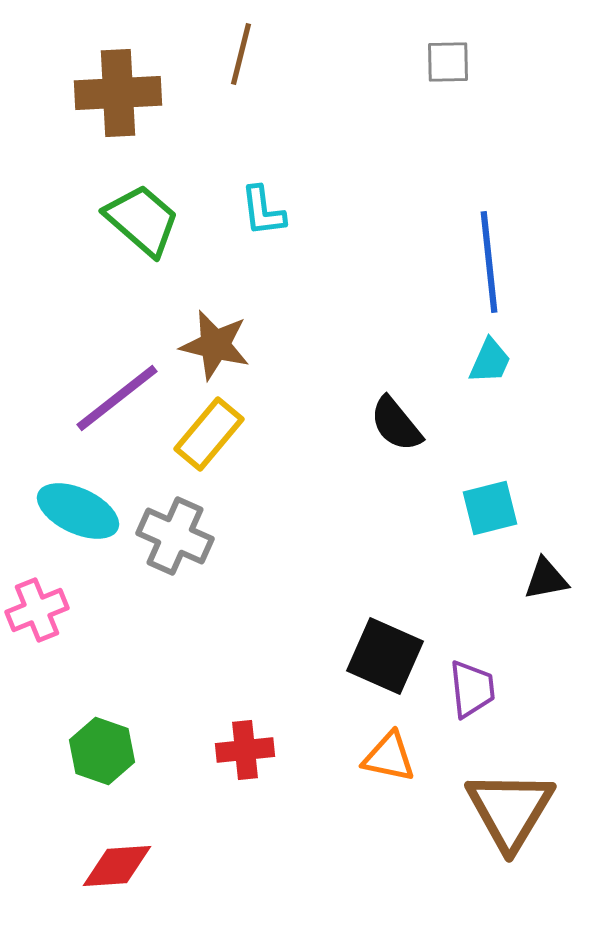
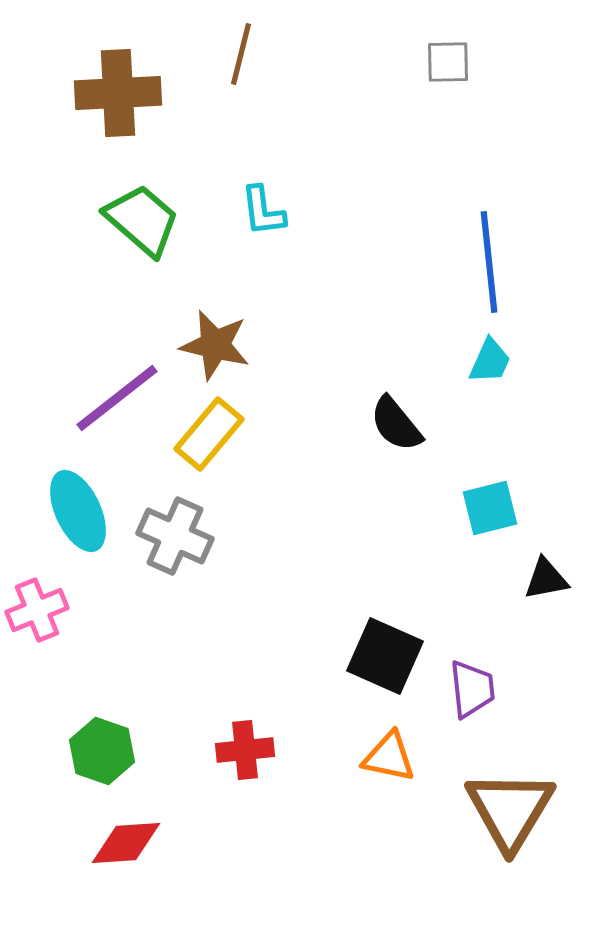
cyan ellipse: rotated 40 degrees clockwise
red diamond: moved 9 px right, 23 px up
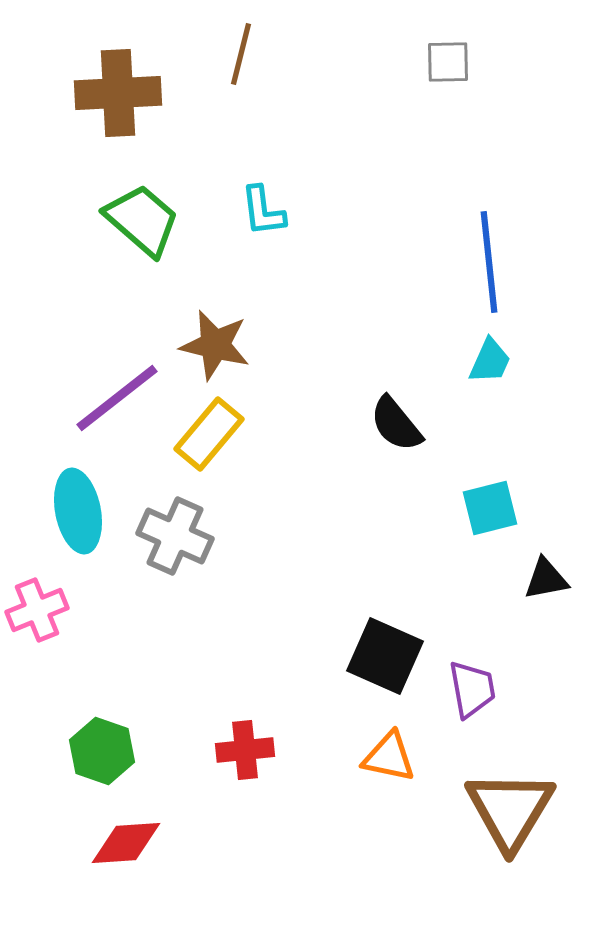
cyan ellipse: rotated 14 degrees clockwise
purple trapezoid: rotated 4 degrees counterclockwise
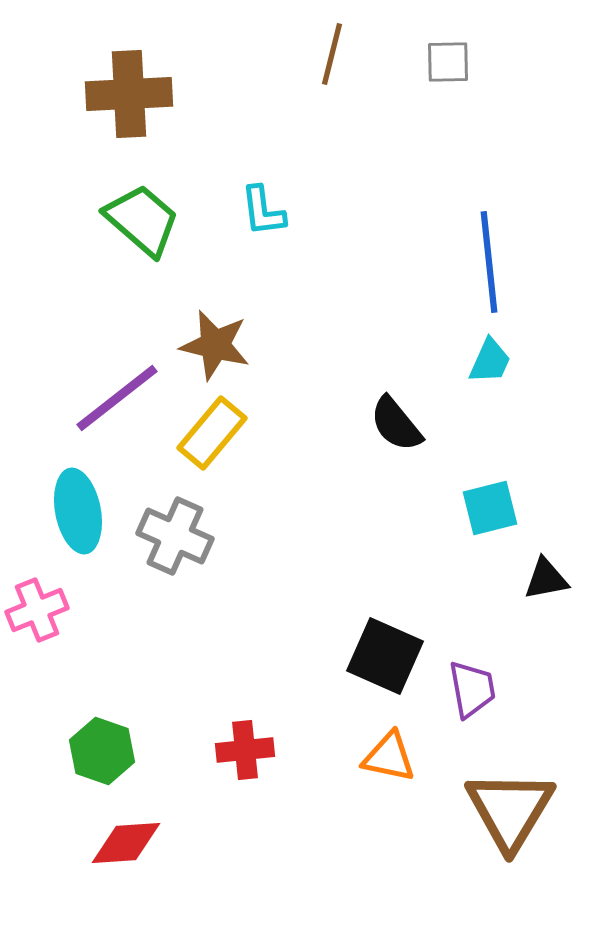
brown line: moved 91 px right
brown cross: moved 11 px right, 1 px down
yellow rectangle: moved 3 px right, 1 px up
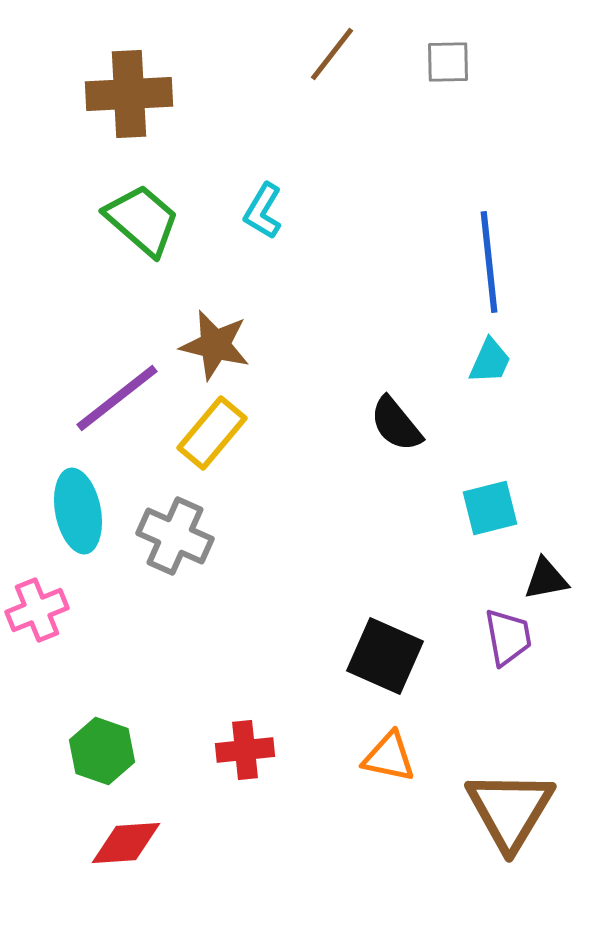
brown line: rotated 24 degrees clockwise
cyan L-shape: rotated 38 degrees clockwise
purple trapezoid: moved 36 px right, 52 px up
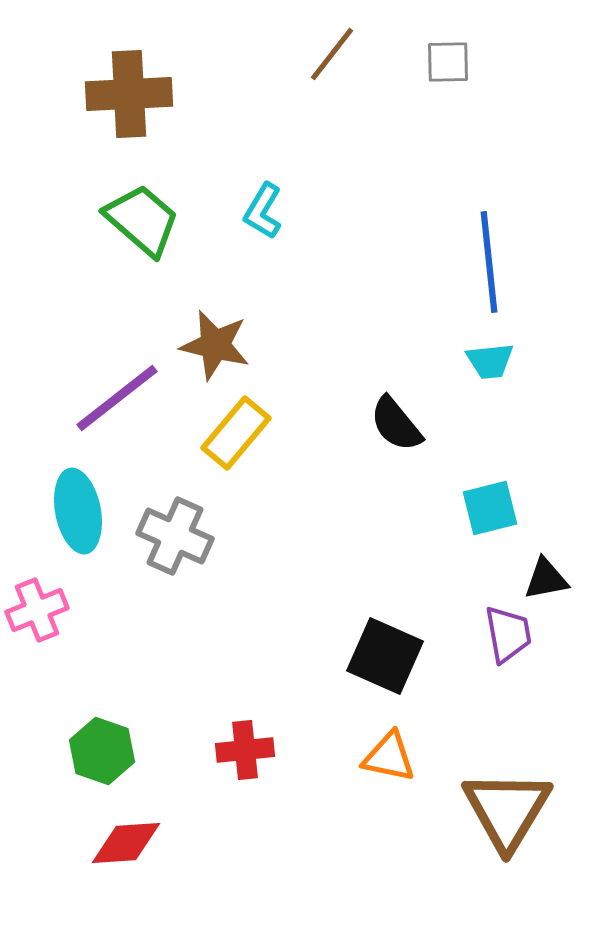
cyan trapezoid: rotated 60 degrees clockwise
yellow rectangle: moved 24 px right
purple trapezoid: moved 3 px up
brown triangle: moved 3 px left
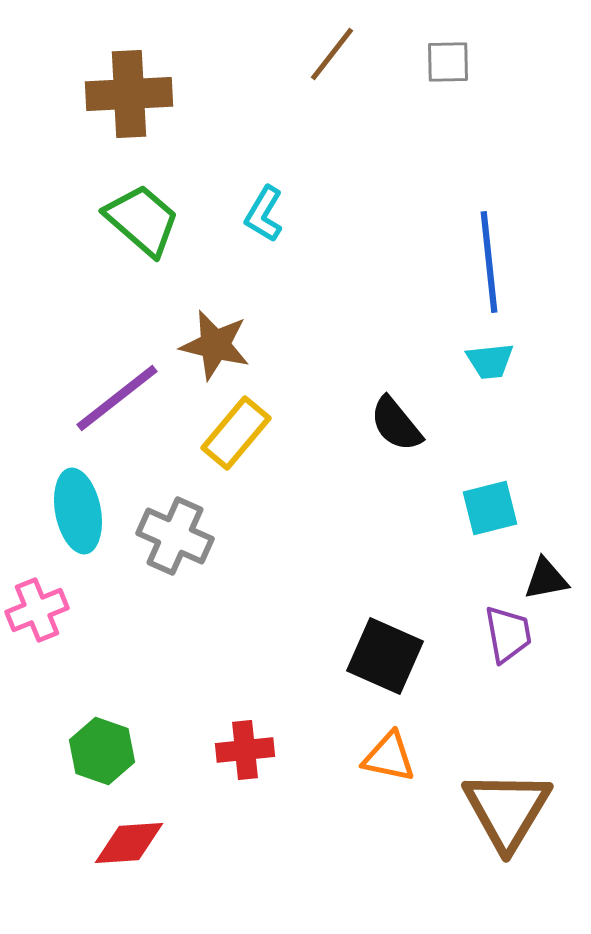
cyan L-shape: moved 1 px right, 3 px down
red diamond: moved 3 px right
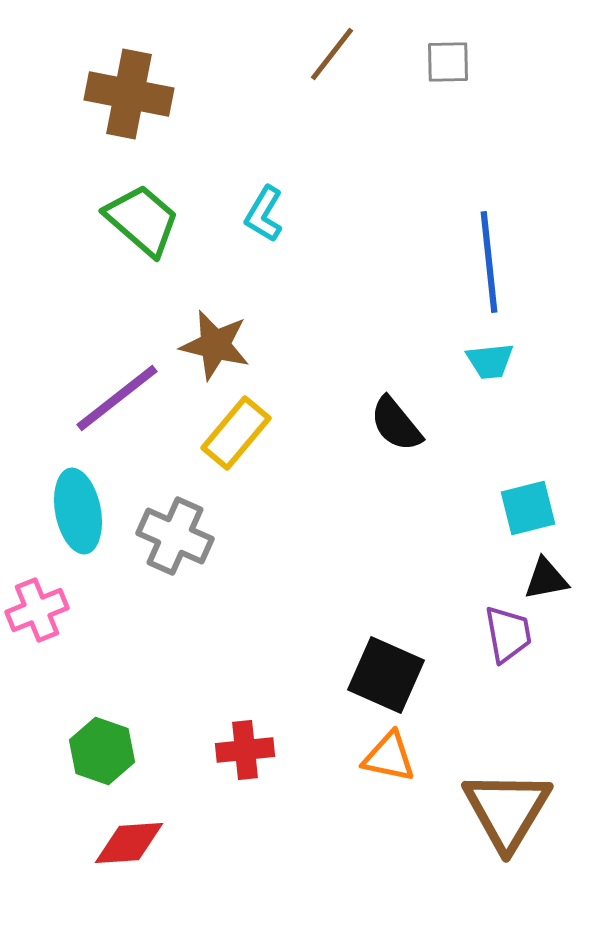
brown cross: rotated 14 degrees clockwise
cyan square: moved 38 px right
black square: moved 1 px right, 19 px down
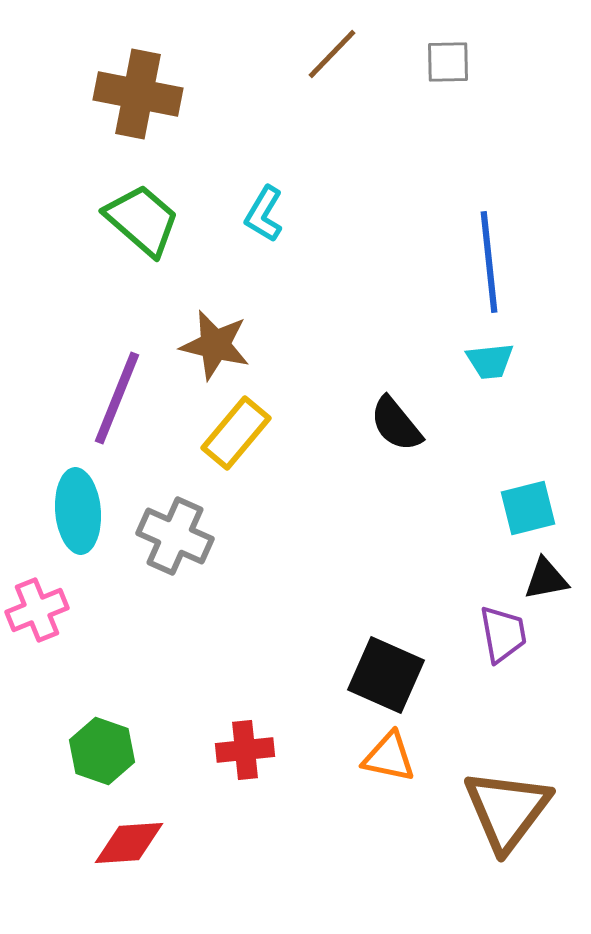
brown line: rotated 6 degrees clockwise
brown cross: moved 9 px right
purple line: rotated 30 degrees counterclockwise
cyan ellipse: rotated 6 degrees clockwise
purple trapezoid: moved 5 px left
brown triangle: rotated 6 degrees clockwise
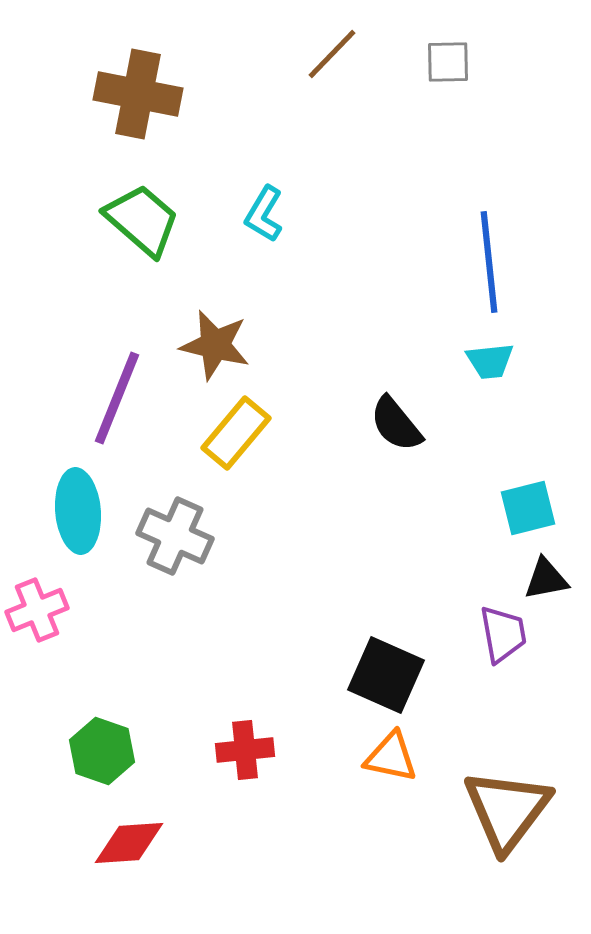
orange triangle: moved 2 px right
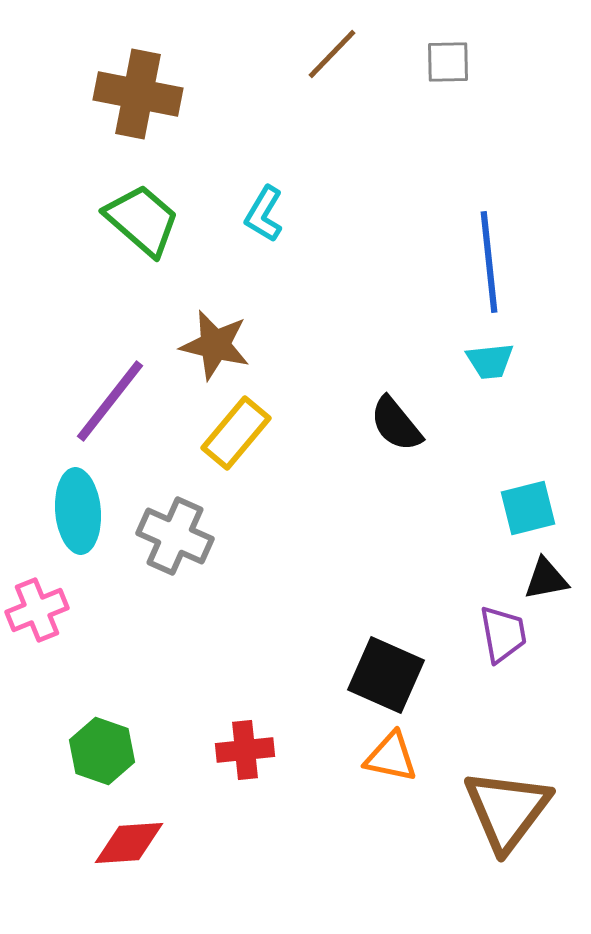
purple line: moved 7 px left, 3 px down; rotated 16 degrees clockwise
